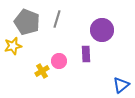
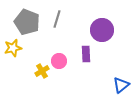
yellow star: moved 2 px down
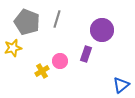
purple rectangle: rotated 21 degrees clockwise
pink circle: moved 1 px right
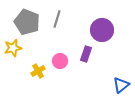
yellow cross: moved 4 px left
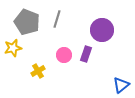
pink circle: moved 4 px right, 6 px up
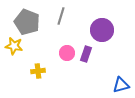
gray line: moved 4 px right, 3 px up
yellow star: moved 1 px right, 2 px up; rotated 24 degrees clockwise
pink circle: moved 3 px right, 2 px up
yellow cross: rotated 24 degrees clockwise
blue triangle: rotated 24 degrees clockwise
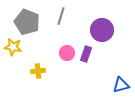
yellow star: moved 1 px left, 1 px down
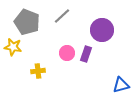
gray line: moved 1 px right; rotated 30 degrees clockwise
